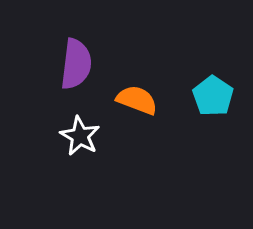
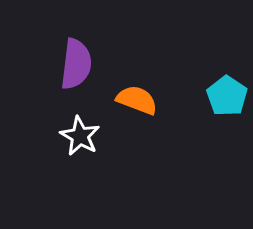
cyan pentagon: moved 14 px right
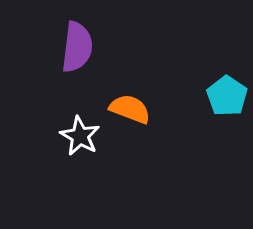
purple semicircle: moved 1 px right, 17 px up
orange semicircle: moved 7 px left, 9 px down
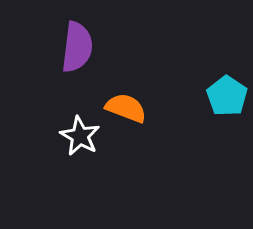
orange semicircle: moved 4 px left, 1 px up
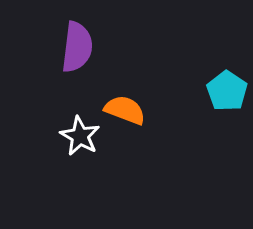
cyan pentagon: moved 5 px up
orange semicircle: moved 1 px left, 2 px down
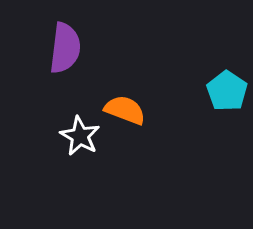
purple semicircle: moved 12 px left, 1 px down
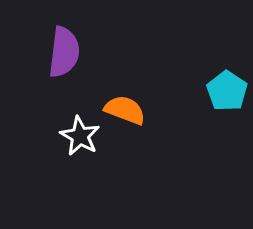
purple semicircle: moved 1 px left, 4 px down
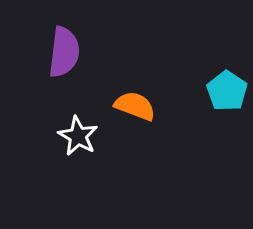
orange semicircle: moved 10 px right, 4 px up
white star: moved 2 px left
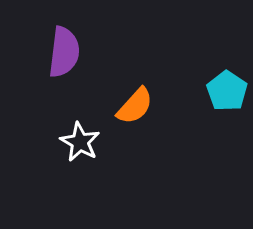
orange semicircle: rotated 111 degrees clockwise
white star: moved 2 px right, 6 px down
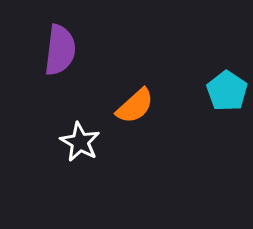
purple semicircle: moved 4 px left, 2 px up
orange semicircle: rotated 6 degrees clockwise
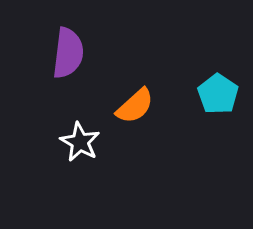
purple semicircle: moved 8 px right, 3 px down
cyan pentagon: moved 9 px left, 3 px down
